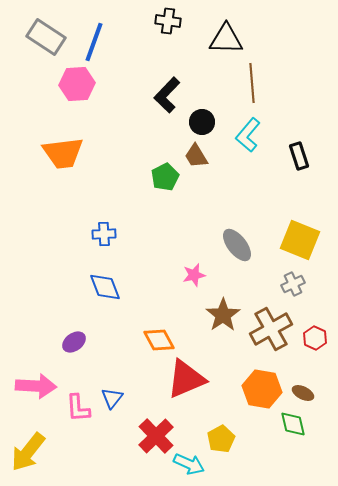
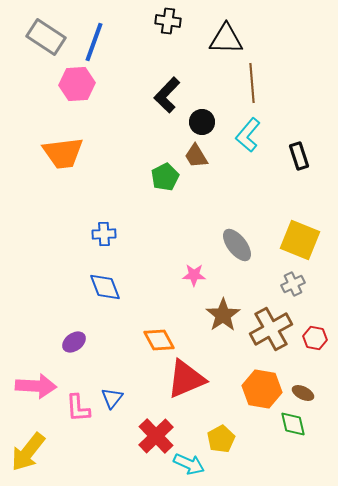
pink star: rotated 15 degrees clockwise
red hexagon: rotated 15 degrees counterclockwise
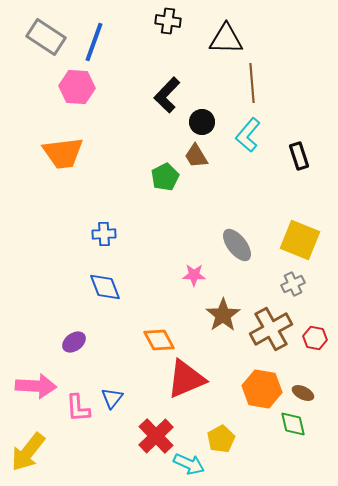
pink hexagon: moved 3 px down; rotated 8 degrees clockwise
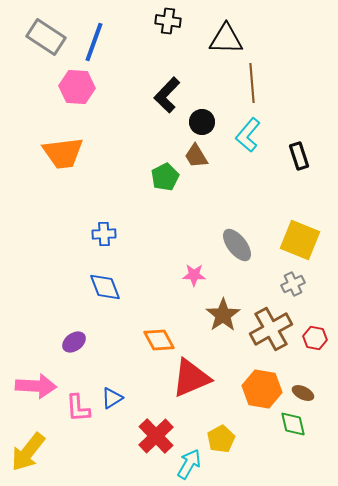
red triangle: moved 5 px right, 1 px up
blue triangle: rotated 20 degrees clockwise
cyan arrow: rotated 84 degrees counterclockwise
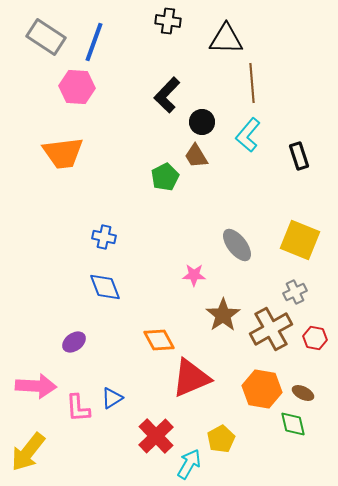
blue cross: moved 3 px down; rotated 15 degrees clockwise
gray cross: moved 2 px right, 8 px down
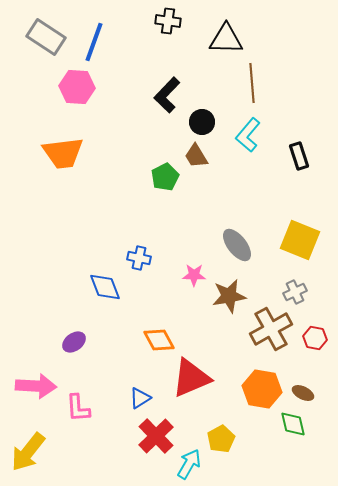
blue cross: moved 35 px right, 21 px down
brown star: moved 6 px right, 19 px up; rotated 24 degrees clockwise
blue triangle: moved 28 px right
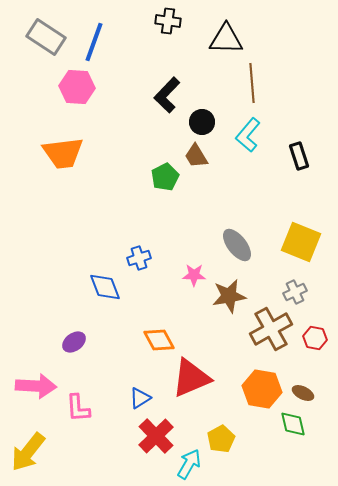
yellow square: moved 1 px right, 2 px down
blue cross: rotated 30 degrees counterclockwise
